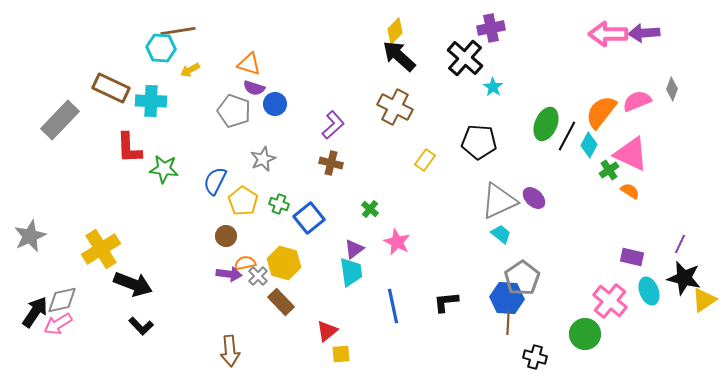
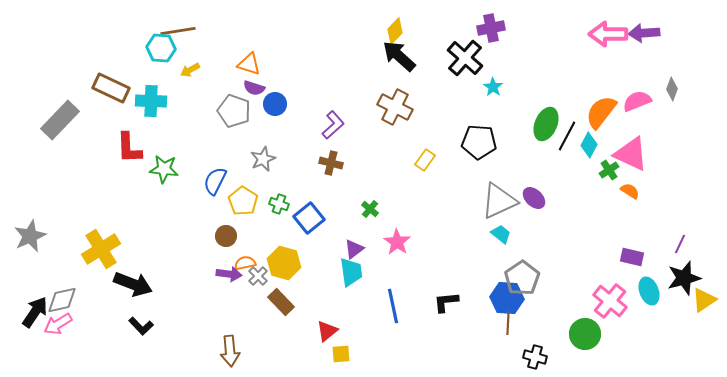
pink star at (397, 242): rotated 8 degrees clockwise
black star at (684, 278): rotated 28 degrees counterclockwise
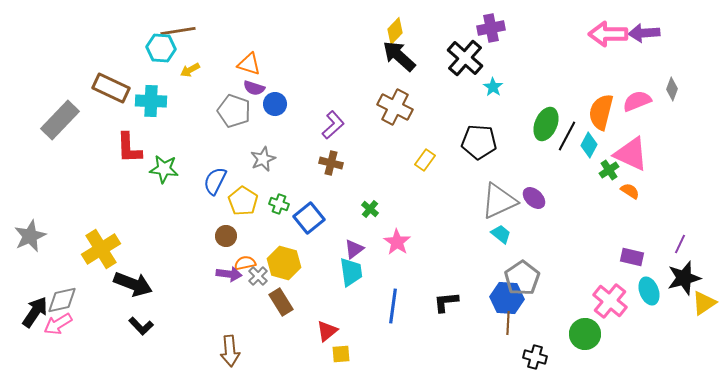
orange semicircle at (601, 112): rotated 24 degrees counterclockwise
yellow triangle at (704, 300): moved 3 px down
brown rectangle at (281, 302): rotated 12 degrees clockwise
blue line at (393, 306): rotated 20 degrees clockwise
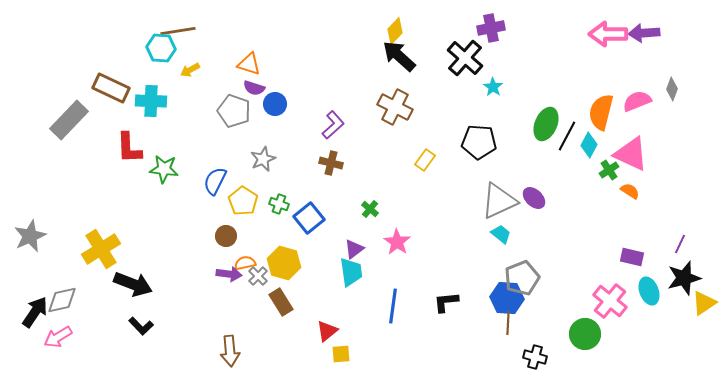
gray rectangle at (60, 120): moved 9 px right
gray pentagon at (522, 278): rotated 12 degrees clockwise
pink arrow at (58, 324): moved 13 px down
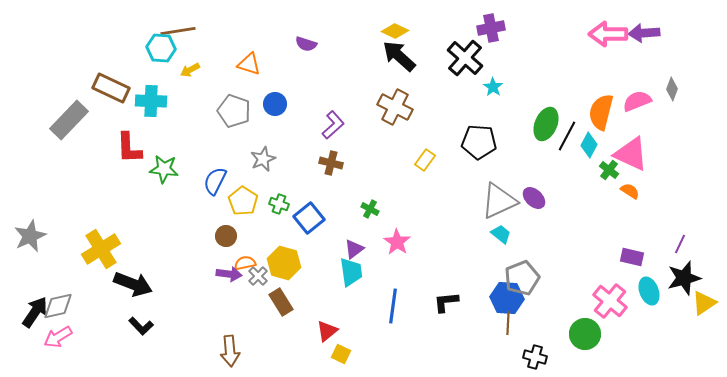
yellow diamond at (395, 31): rotated 72 degrees clockwise
purple semicircle at (254, 88): moved 52 px right, 44 px up
green cross at (609, 170): rotated 18 degrees counterclockwise
green cross at (370, 209): rotated 12 degrees counterclockwise
gray diamond at (62, 300): moved 4 px left, 6 px down
yellow square at (341, 354): rotated 30 degrees clockwise
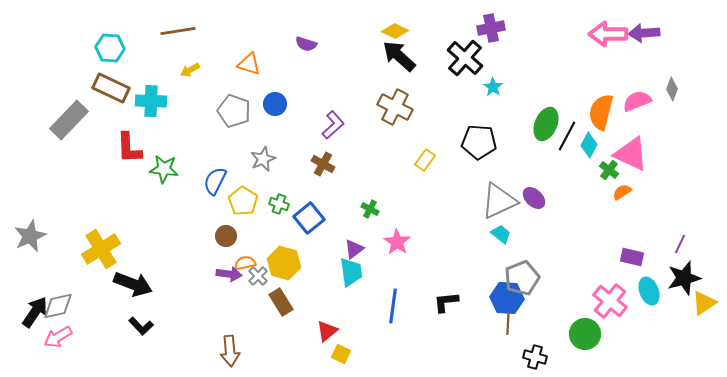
cyan hexagon at (161, 48): moved 51 px left
brown cross at (331, 163): moved 8 px left, 1 px down; rotated 15 degrees clockwise
orange semicircle at (630, 191): moved 8 px left, 1 px down; rotated 66 degrees counterclockwise
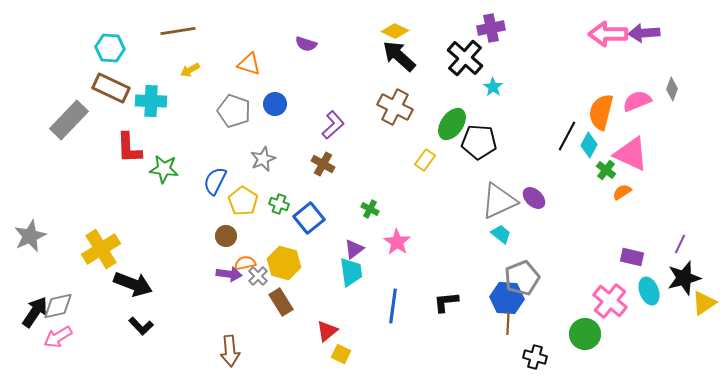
green ellipse at (546, 124): moved 94 px left; rotated 12 degrees clockwise
green cross at (609, 170): moved 3 px left
